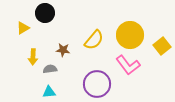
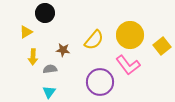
yellow triangle: moved 3 px right, 4 px down
purple circle: moved 3 px right, 2 px up
cyan triangle: rotated 48 degrees counterclockwise
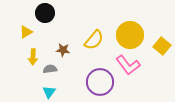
yellow square: rotated 12 degrees counterclockwise
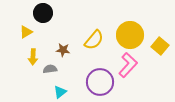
black circle: moved 2 px left
yellow square: moved 2 px left
pink L-shape: rotated 100 degrees counterclockwise
cyan triangle: moved 11 px right; rotated 16 degrees clockwise
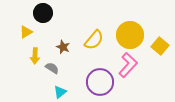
brown star: moved 3 px up; rotated 16 degrees clockwise
yellow arrow: moved 2 px right, 1 px up
gray semicircle: moved 2 px right, 1 px up; rotated 40 degrees clockwise
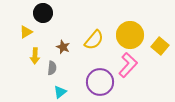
gray semicircle: rotated 64 degrees clockwise
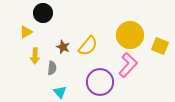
yellow semicircle: moved 6 px left, 6 px down
yellow square: rotated 18 degrees counterclockwise
cyan triangle: rotated 32 degrees counterclockwise
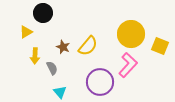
yellow circle: moved 1 px right, 1 px up
gray semicircle: rotated 32 degrees counterclockwise
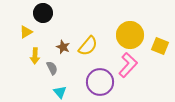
yellow circle: moved 1 px left, 1 px down
